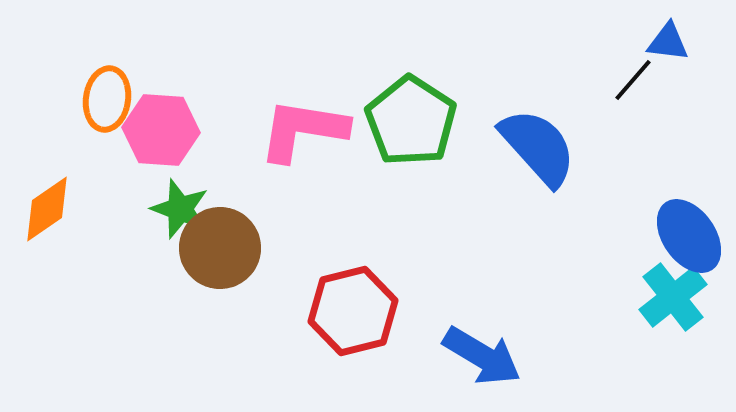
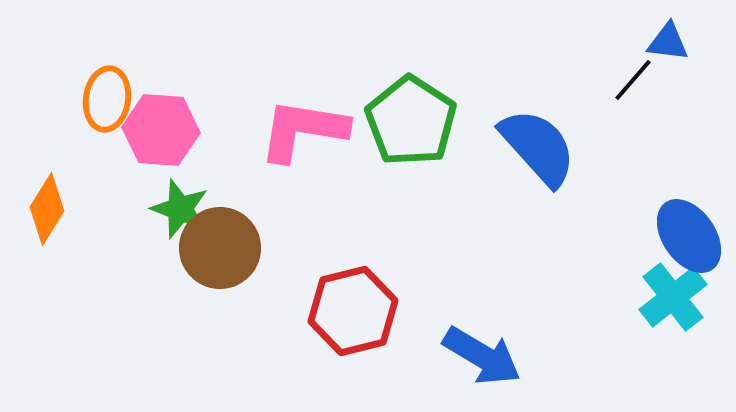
orange diamond: rotated 24 degrees counterclockwise
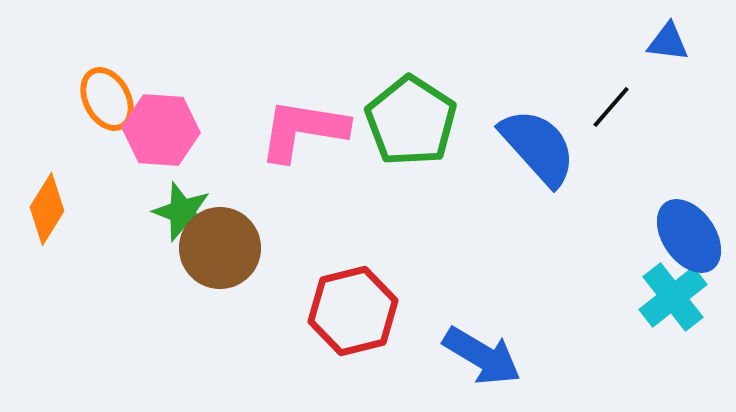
black line: moved 22 px left, 27 px down
orange ellipse: rotated 36 degrees counterclockwise
green star: moved 2 px right, 3 px down
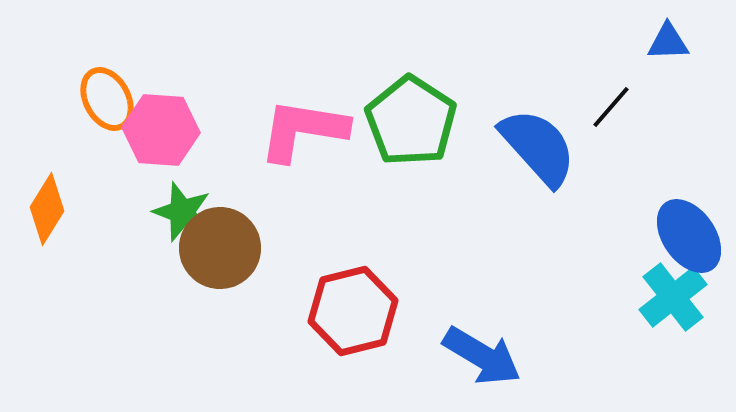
blue triangle: rotated 9 degrees counterclockwise
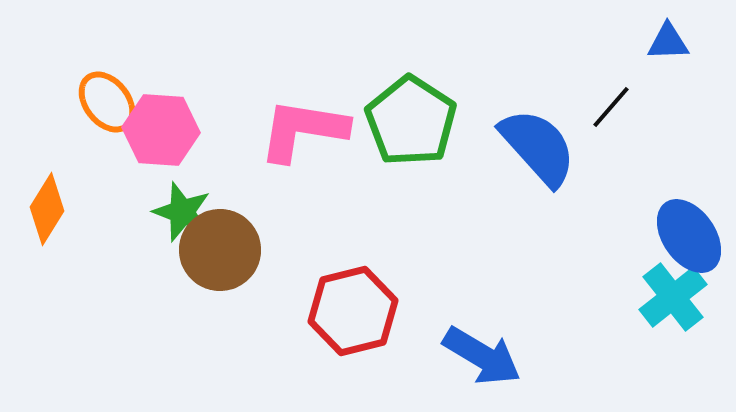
orange ellipse: moved 3 px down; rotated 10 degrees counterclockwise
brown circle: moved 2 px down
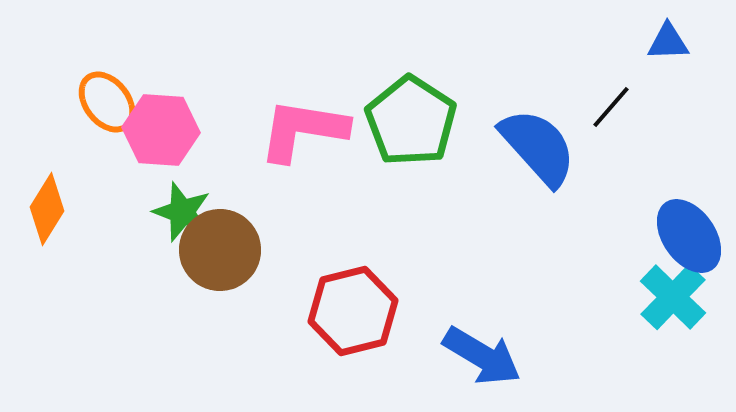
cyan cross: rotated 8 degrees counterclockwise
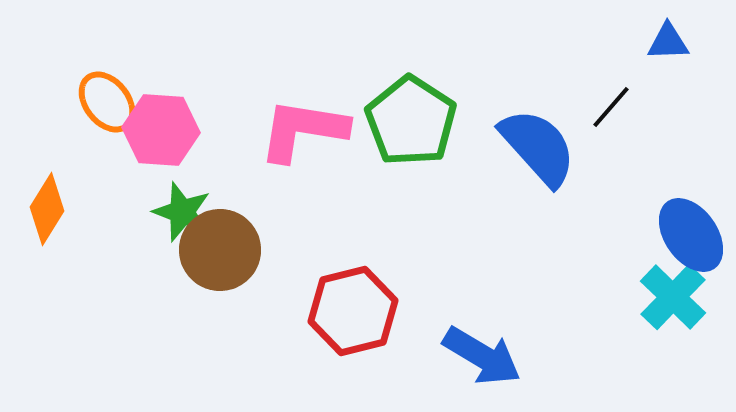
blue ellipse: moved 2 px right, 1 px up
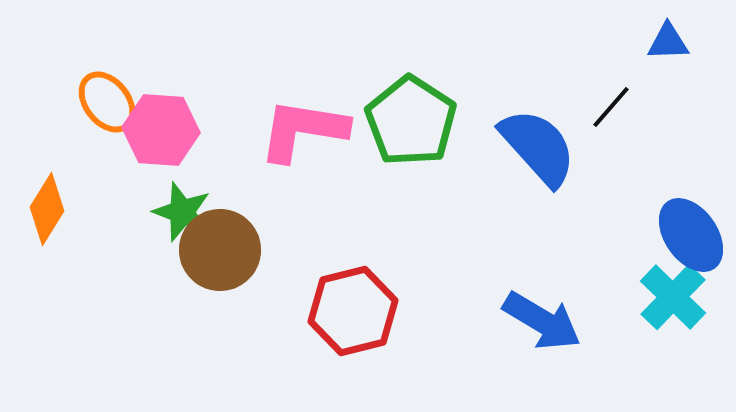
blue arrow: moved 60 px right, 35 px up
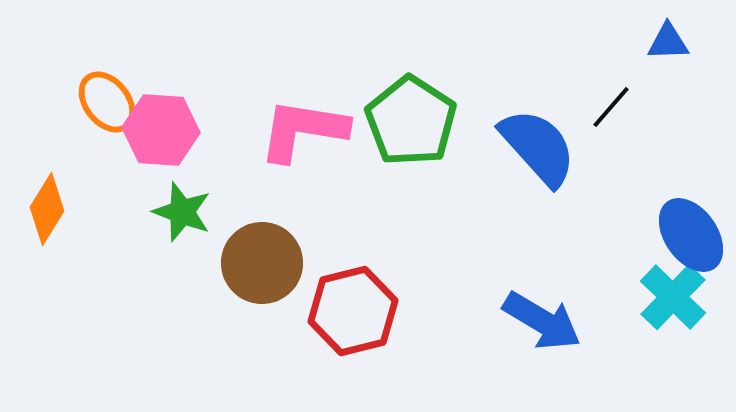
brown circle: moved 42 px right, 13 px down
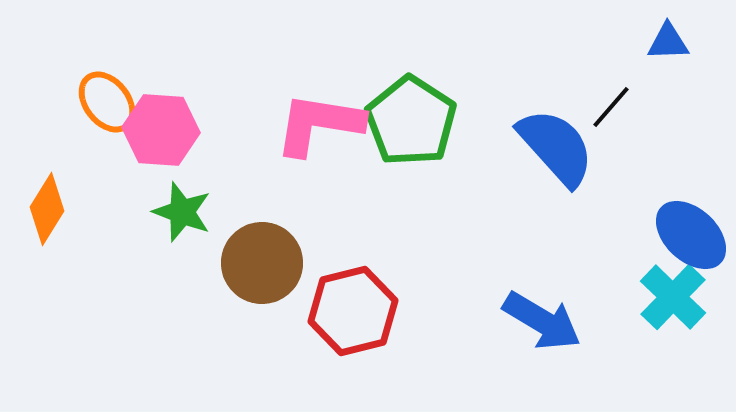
pink L-shape: moved 16 px right, 6 px up
blue semicircle: moved 18 px right
blue ellipse: rotated 12 degrees counterclockwise
